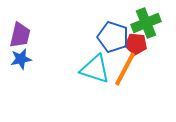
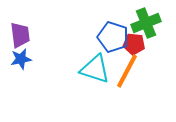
purple trapezoid: rotated 20 degrees counterclockwise
red pentagon: moved 2 px left
orange line: moved 2 px right, 2 px down
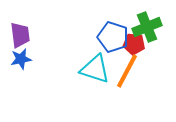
green cross: moved 1 px right, 4 px down
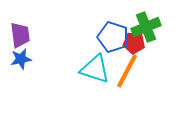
green cross: moved 1 px left
red pentagon: moved 1 px up
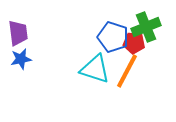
purple trapezoid: moved 2 px left, 2 px up
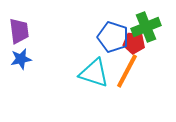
purple trapezoid: moved 1 px right, 2 px up
cyan triangle: moved 1 px left, 4 px down
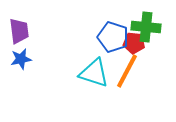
green cross: rotated 28 degrees clockwise
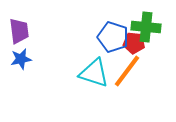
orange line: rotated 9 degrees clockwise
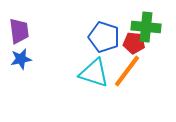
blue pentagon: moved 9 px left
